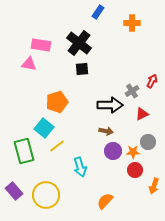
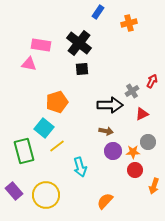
orange cross: moved 3 px left; rotated 14 degrees counterclockwise
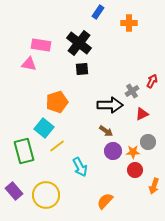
orange cross: rotated 14 degrees clockwise
brown arrow: rotated 24 degrees clockwise
cyan arrow: rotated 12 degrees counterclockwise
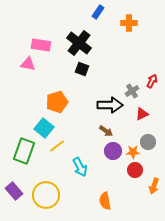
pink triangle: moved 1 px left
black square: rotated 24 degrees clockwise
green rectangle: rotated 35 degrees clockwise
orange semicircle: rotated 54 degrees counterclockwise
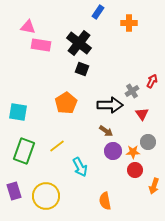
pink triangle: moved 37 px up
orange pentagon: moved 9 px right, 1 px down; rotated 15 degrees counterclockwise
red triangle: rotated 40 degrees counterclockwise
cyan square: moved 26 px left, 16 px up; rotated 30 degrees counterclockwise
purple rectangle: rotated 24 degrees clockwise
yellow circle: moved 1 px down
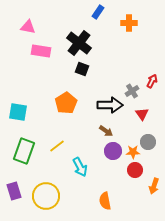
pink rectangle: moved 6 px down
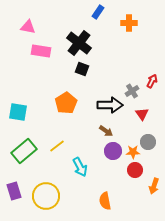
green rectangle: rotated 30 degrees clockwise
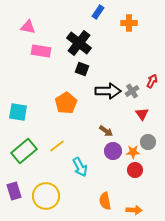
black arrow: moved 2 px left, 14 px up
orange arrow: moved 20 px left, 24 px down; rotated 105 degrees counterclockwise
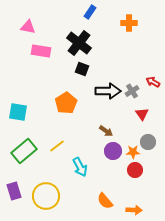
blue rectangle: moved 8 px left
red arrow: moved 1 px right, 1 px down; rotated 88 degrees counterclockwise
orange semicircle: rotated 30 degrees counterclockwise
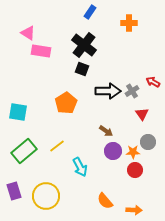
pink triangle: moved 6 px down; rotated 21 degrees clockwise
black cross: moved 5 px right, 2 px down
